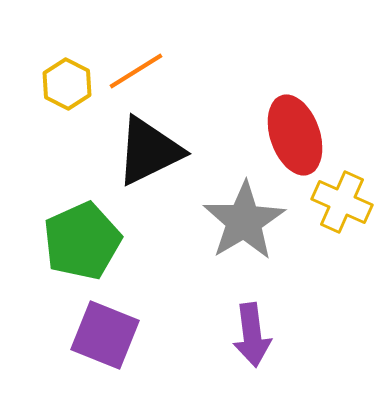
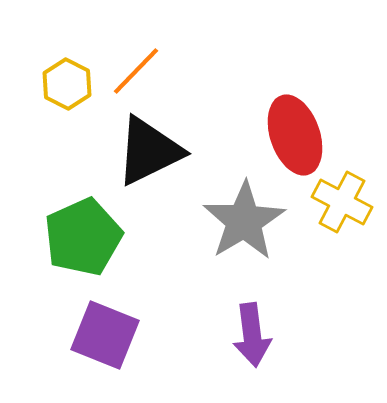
orange line: rotated 14 degrees counterclockwise
yellow cross: rotated 4 degrees clockwise
green pentagon: moved 1 px right, 4 px up
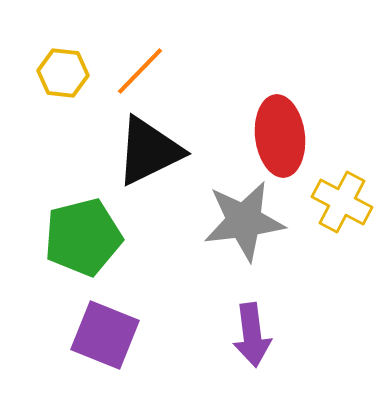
orange line: moved 4 px right
yellow hexagon: moved 4 px left, 11 px up; rotated 21 degrees counterclockwise
red ellipse: moved 15 px left, 1 px down; rotated 12 degrees clockwise
gray star: rotated 24 degrees clockwise
green pentagon: rotated 10 degrees clockwise
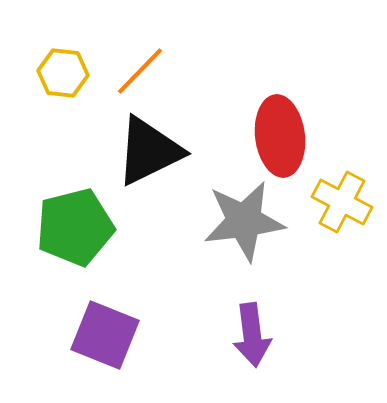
green pentagon: moved 8 px left, 10 px up
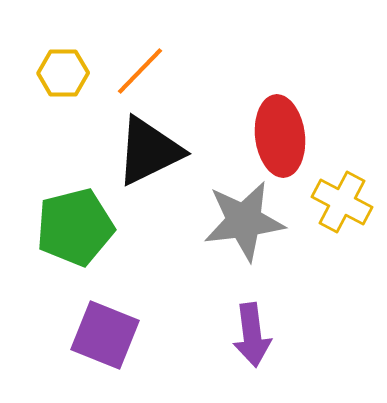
yellow hexagon: rotated 6 degrees counterclockwise
